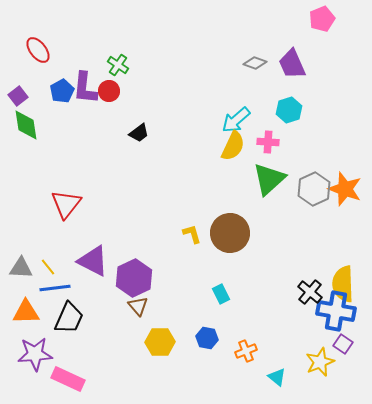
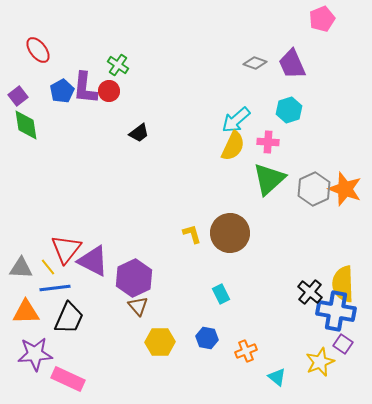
red triangle at (66, 204): moved 45 px down
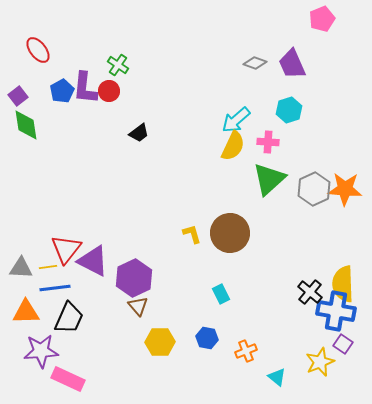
orange star at (345, 189): rotated 16 degrees counterclockwise
yellow line at (48, 267): rotated 60 degrees counterclockwise
purple star at (35, 354): moved 6 px right, 3 px up
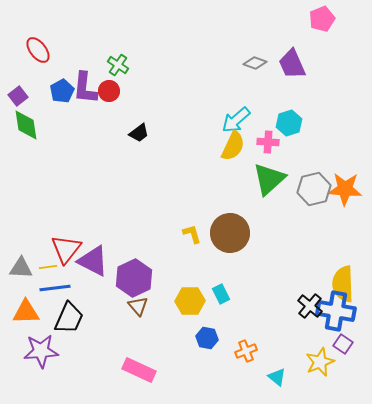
cyan hexagon at (289, 110): moved 13 px down
gray hexagon at (314, 189): rotated 12 degrees clockwise
black cross at (310, 292): moved 14 px down
yellow hexagon at (160, 342): moved 30 px right, 41 px up
pink rectangle at (68, 379): moved 71 px right, 9 px up
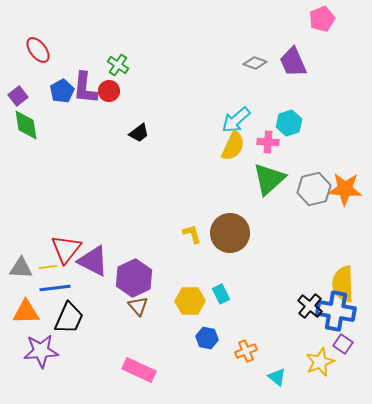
purple trapezoid at (292, 64): moved 1 px right, 2 px up
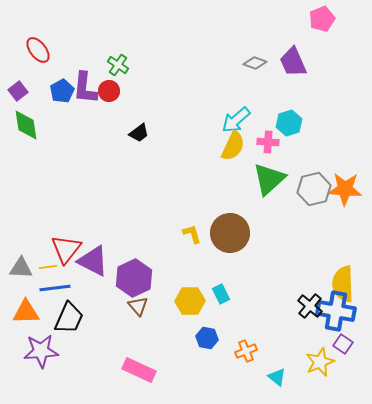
purple square at (18, 96): moved 5 px up
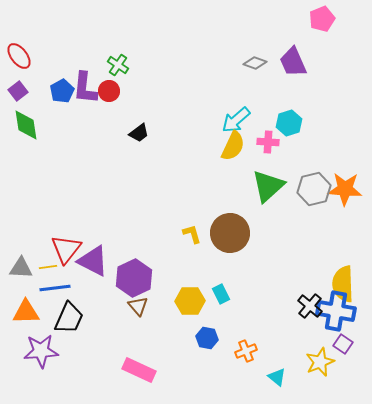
red ellipse at (38, 50): moved 19 px left, 6 px down
green triangle at (269, 179): moved 1 px left, 7 px down
